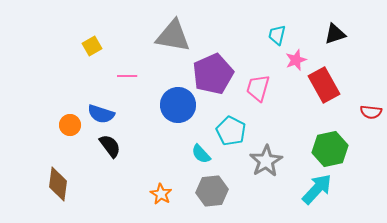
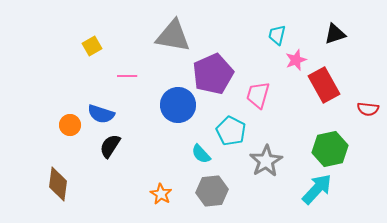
pink trapezoid: moved 7 px down
red semicircle: moved 3 px left, 3 px up
black semicircle: rotated 110 degrees counterclockwise
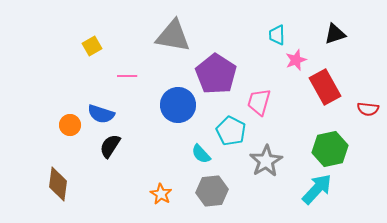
cyan trapezoid: rotated 15 degrees counterclockwise
purple pentagon: moved 3 px right; rotated 15 degrees counterclockwise
red rectangle: moved 1 px right, 2 px down
pink trapezoid: moved 1 px right, 7 px down
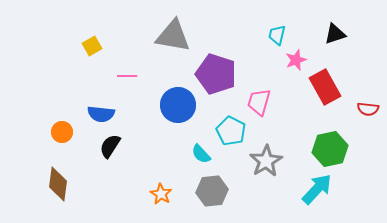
cyan trapezoid: rotated 15 degrees clockwise
purple pentagon: rotated 15 degrees counterclockwise
blue semicircle: rotated 12 degrees counterclockwise
orange circle: moved 8 px left, 7 px down
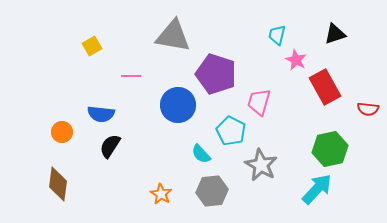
pink star: rotated 25 degrees counterclockwise
pink line: moved 4 px right
gray star: moved 5 px left, 4 px down; rotated 12 degrees counterclockwise
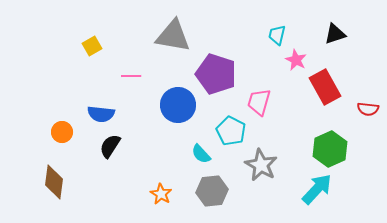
green hexagon: rotated 12 degrees counterclockwise
brown diamond: moved 4 px left, 2 px up
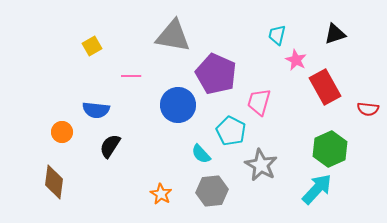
purple pentagon: rotated 6 degrees clockwise
blue semicircle: moved 5 px left, 4 px up
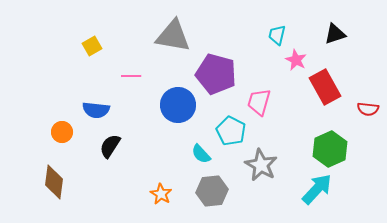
purple pentagon: rotated 9 degrees counterclockwise
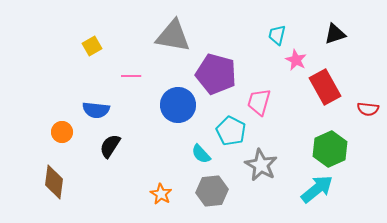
cyan arrow: rotated 8 degrees clockwise
